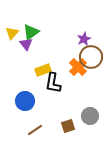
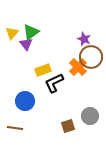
purple star: rotated 24 degrees counterclockwise
black L-shape: moved 1 px right; rotated 55 degrees clockwise
brown line: moved 20 px left, 2 px up; rotated 42 degrees clockwise
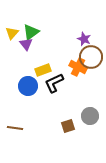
orange cross: rotated 18 degrees counterclockwise
blue circle: moved 3 px right, 15 px up
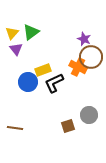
purple triangle: moved 10 px left, 5 px down
blue circle: moved 4 px up
gray circle: moved 1 px left, 1 px up
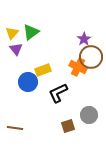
purple star: rotated 16 degrees clockwise
black L-shape: moved 4 px right, 10 px down
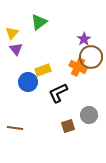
green triangle: moved 8 px right, 10 px up
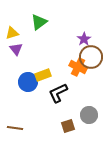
yellow triangle: rotated 32 degrees clockwise
yellow rectangle: moved 5 px down
